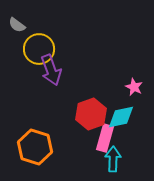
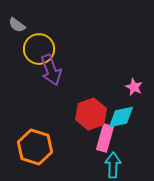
cyan arrow: moved 6 px down
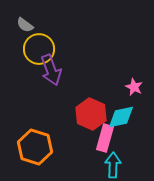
gray semicircle: moved 8 px right
red hexagon: rotated 16 degrees counterclockwise
